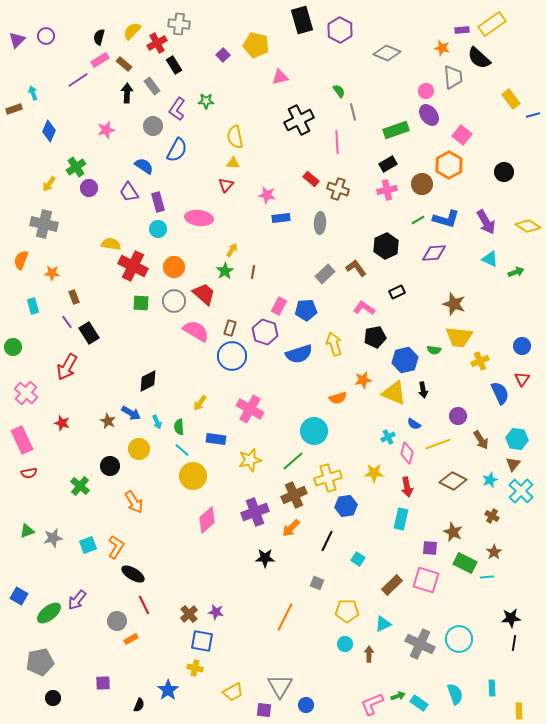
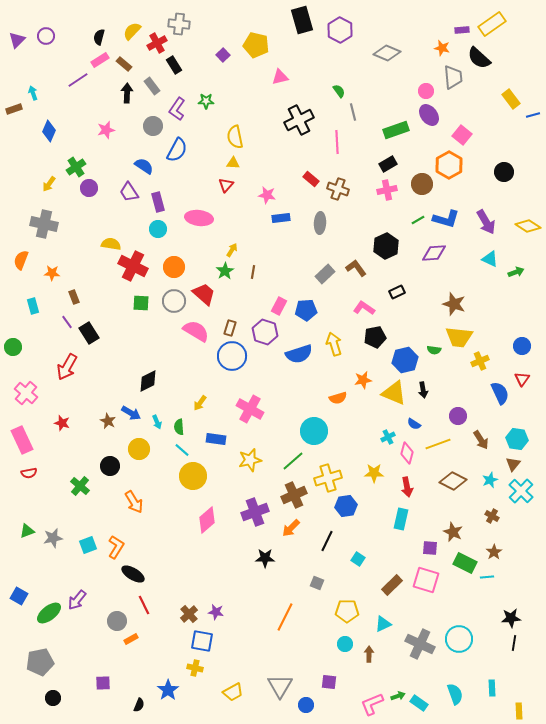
purple square at (264, 710): moved 65 px right, 28 px up
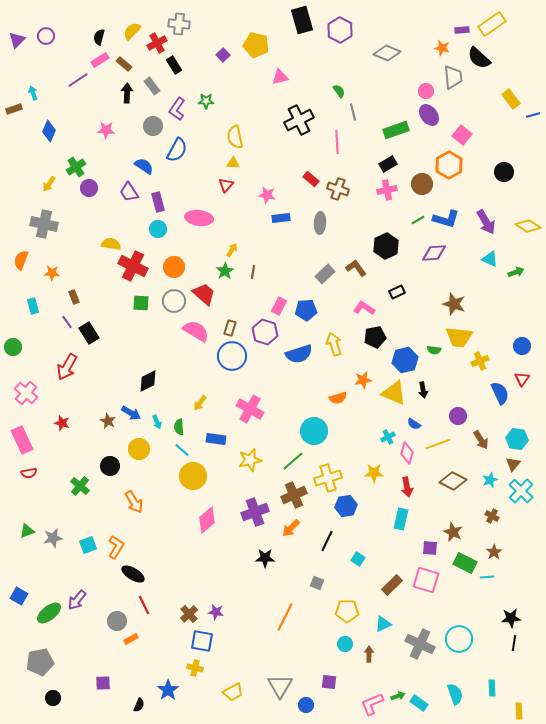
pink star at (106, 130): rotated 18 degrees clockwise
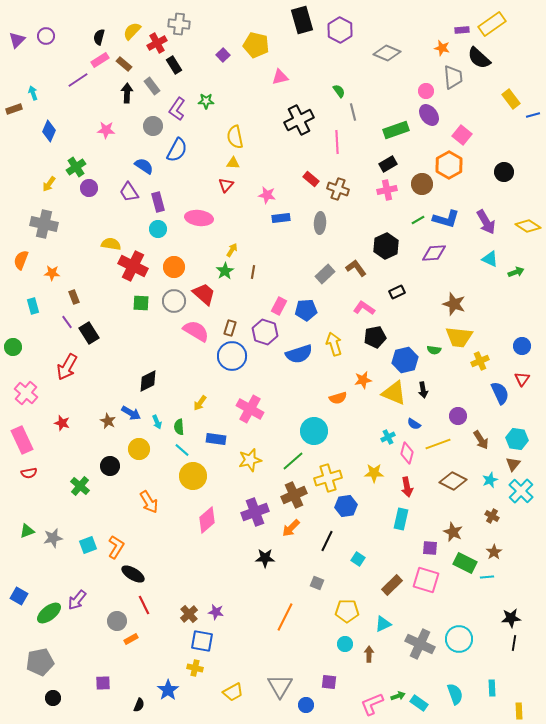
orange arrow at (134, 502): moved 15 px right
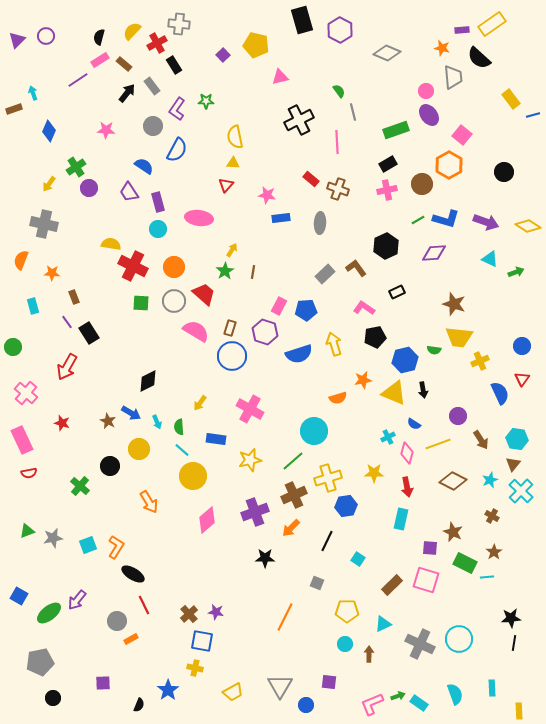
black arrow at (127, 93): rotated 36 degrees clockwise
purple arrow at (486, 222): rotated 40 degrees counterclockwise
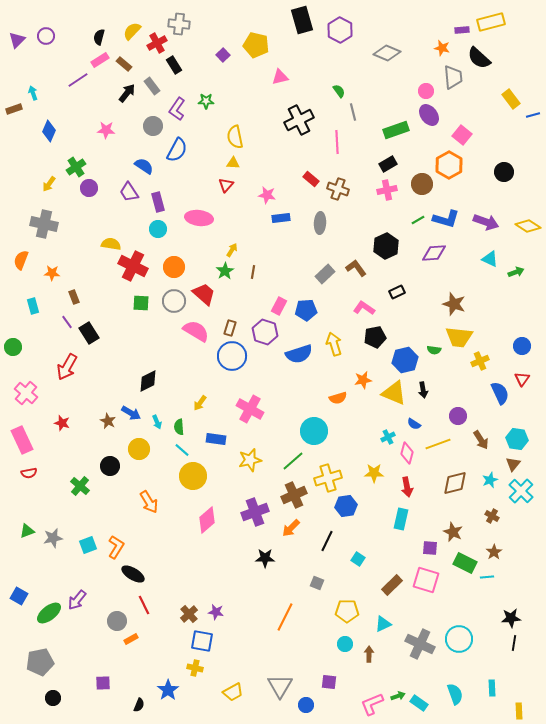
yellow rectangle at (492, 24): moved 1 px left, 2 px up; rotated 20 degrees clockwise
brown diamond at (453, 481): moved 2 px right, 2 px down; rotated 40 degrees counterclockwise
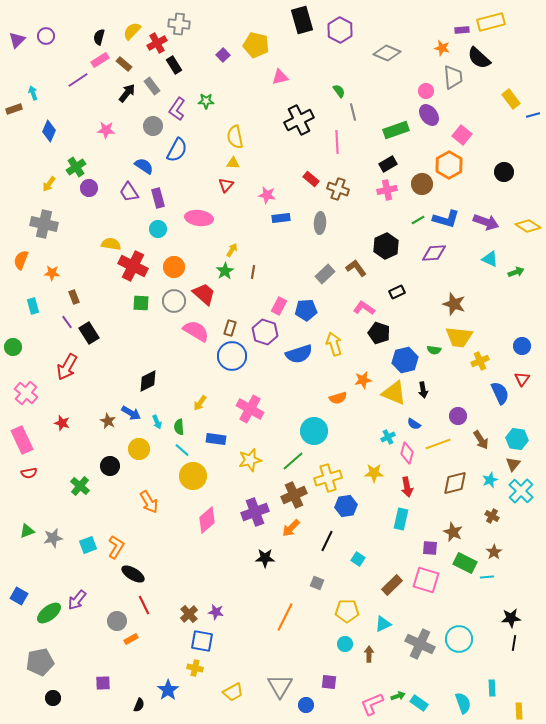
purple rectangle at (158, 202): moved 4 px up
black pentagon at (375, 337): moved 4 px right, 4 px up; rotated 30 degrees clockwise
cyan semicircle at (455, 694): moved 8 px right, 9 px down
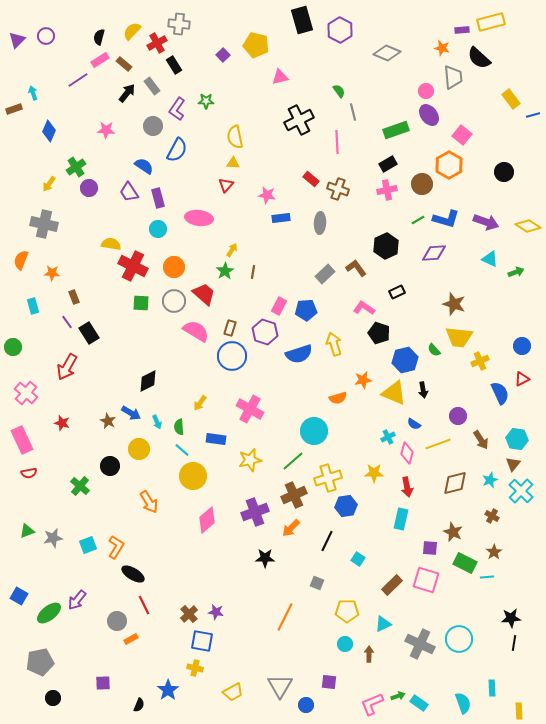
green semicircle at (434, 350): rotated 40 degrees clockwise
red triangle at (522, 379): rotated 28 degrees clockwise
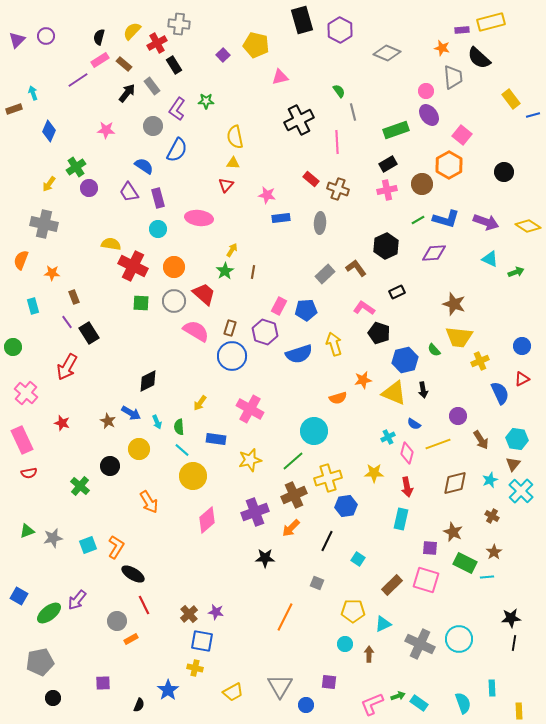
yellow pentagon at (347, 611): moved 6 px right
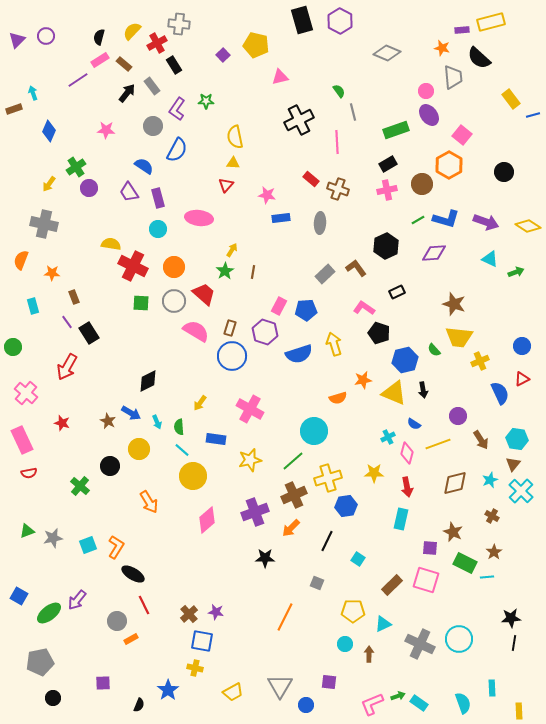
purple hexagon at (340, 30): moved 9 px up
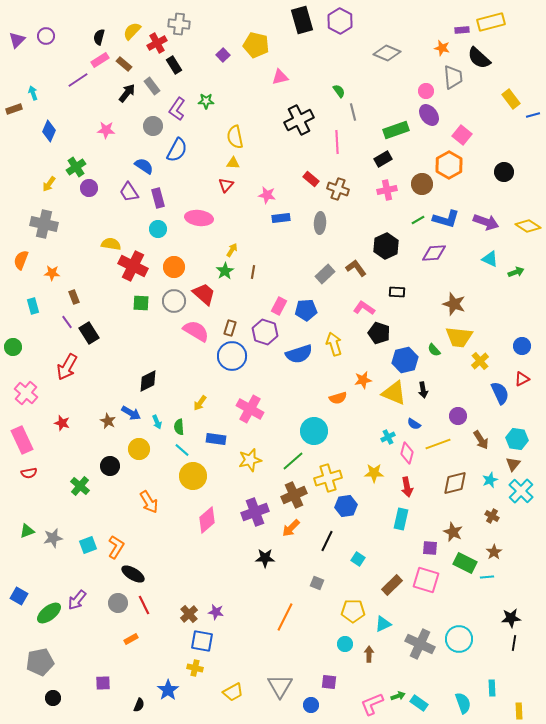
black rectangle at (388, 164): moved 5 px left, 5 px up
black rectangle at (397, 292): rotated 28 degrees clockwise
yellow cross at (480, 361): rotated 18 degrees counterclockwise
gray circle at (117, 621): moved 1 px right, 18 px up
blue circle at (306, 705): moved 5 px right
